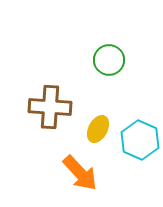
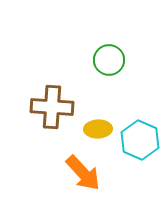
brown cross: moved 2 px right
yellow ellipse: rotated 60 degrees clockwise
orange arrow: moved 3 px right
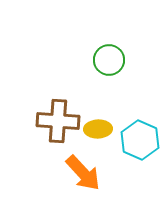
brown cross: moved 6 px right, 14 px down
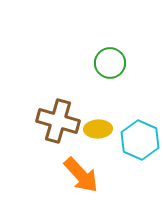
green circle: moved 1 px right, 3 px down
brown cross: rotated 12 degrees clockwise
orange arrow: moved 2 px left, 2 px down
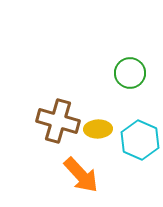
green circle: moved 20 px right, 10 px down
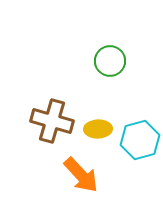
green circle: moved 20 px left, 12 px up
brown cross: moved 6 px left
cyan hexagon: rotated 21 degrees clockwise
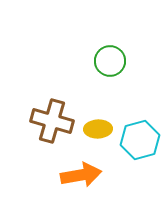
orange arrow: rotated 57 degrees counterclockwise
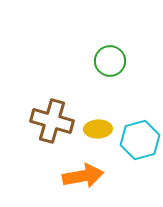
orange arrow: moved 2 px right, 1 px down
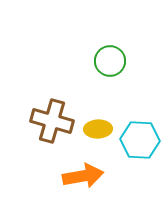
cyan hexagon: rotated 18 degrees clockwise
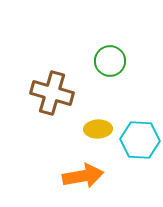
brown cross: moved 28 px up
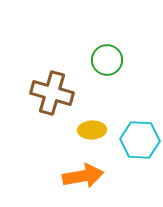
green circle: moved 3 px left, 1 px up
yellow ellipse: moved 6 px left, 1 px down
